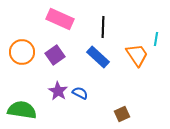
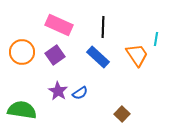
pink rectangle: moved 1 px left, 6 px down
blue semicircle: rotated 119 degrees clockwise
brown square: rotated 21 degrees counterclockwise
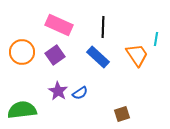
green semicircle: rotated 16 degrees counterclockwise
brown square: rotated 28 degrees clockwise
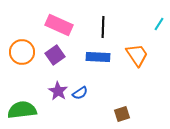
cyan line: moved 3 px right, 15 px up; rotated 24 degrees clockwise
blue rectangle: rotated 40 degrees counterclockwise
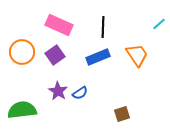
cyan line: rotated 16 degrees clockwise
blue rectangle: rotated 25 degrees counterclockwise
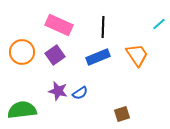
purple star: rotated 18 degrees counterclockwise
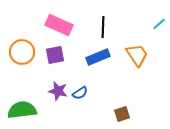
purple square: rotated 24 degrees clockwise
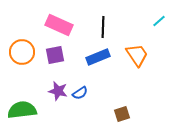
cyan line: moved 3 px up
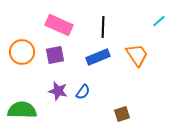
blue semicircle: moved 3 px right, 1 px up; rotated 21 degrees counterclockwise
green semicircle: rotated 8 degrees clockwise
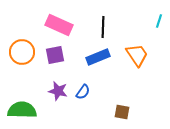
cyan line: rotated 32 degrees counterclockwise
brown square: moved 2 px up; rotated 28 degrees clockwise
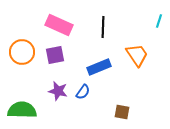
blue rectangle: moved 1 px right, 10 px down
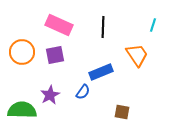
cyan line: moved 6 px left, 4 px down
blue rectangle: moved 2 px right, 5 px down
purple star: moved 8 px left, 4 px down; rotated 30 degrees clockwise
